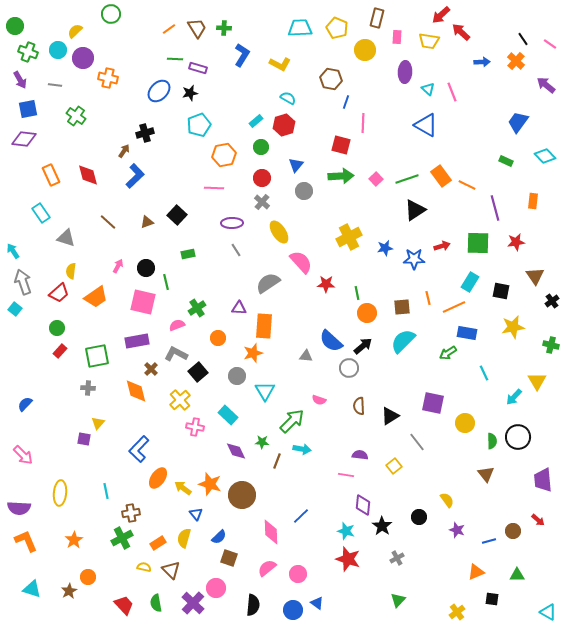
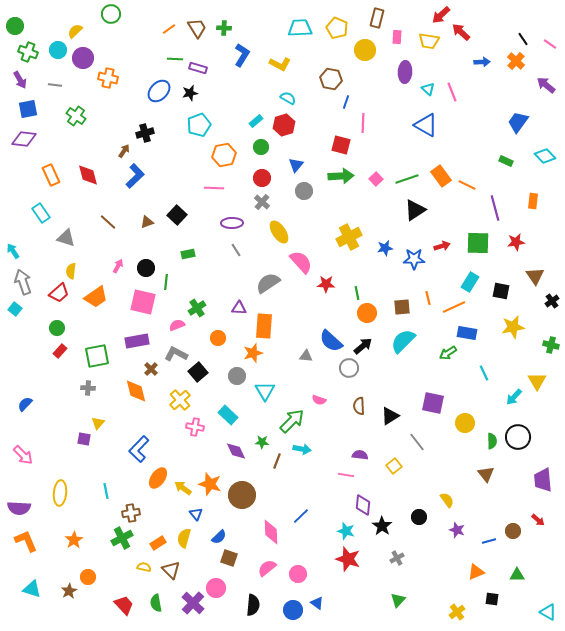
green line at (166, 282): rotated 21 degrees clockwise
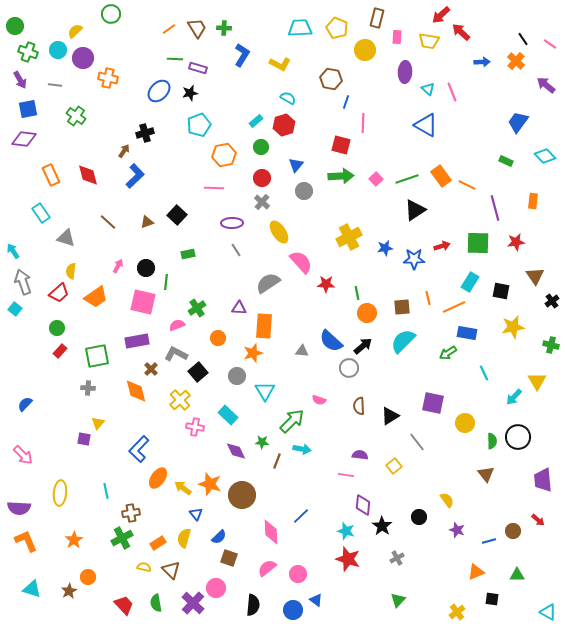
gray triangle at (306, 356): moved 4 px left, 5 px up
blue triangle at (317, 603): moved 1 px left, 3 px up
